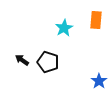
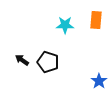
cyan star: moved 1 px right, 3 px up; rotated 30 degrees clockwise
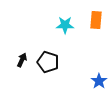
black arrow: rotated 80 degrees clockwise
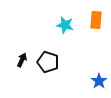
cyan star: rotated 12 degrees clockwise
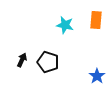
blue star: moved 2 px left, 5 px up
